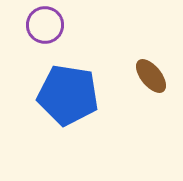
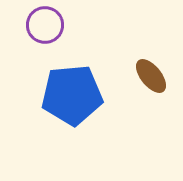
blue pentagon: moved 4 px right; rotated 14 degrees counterclockwise
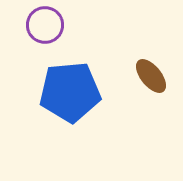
blue pentagon: moved 2 px left, 3 px up
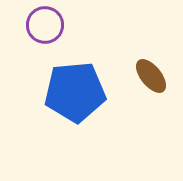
blue pentagon: moved 5 px right
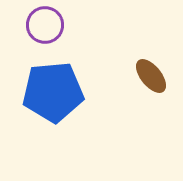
blue pentagon: moved 22 px left
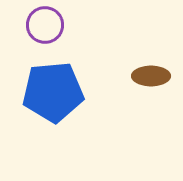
brown ellipse: rotated 51 degrees counterclockwise
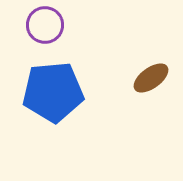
brown ellipse: moved 2 px down; rotated 36 degrees counterclockwise
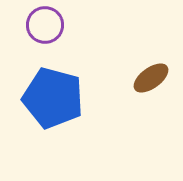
blue pentagon: moved 6 px down; rotated 20 degrees clockwise
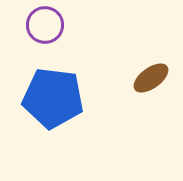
blue pentagon: rotated 8 degrees counterclockwise
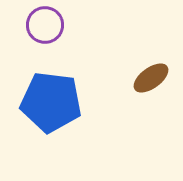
blue pentagon: moved 2 px left, 4 px down
